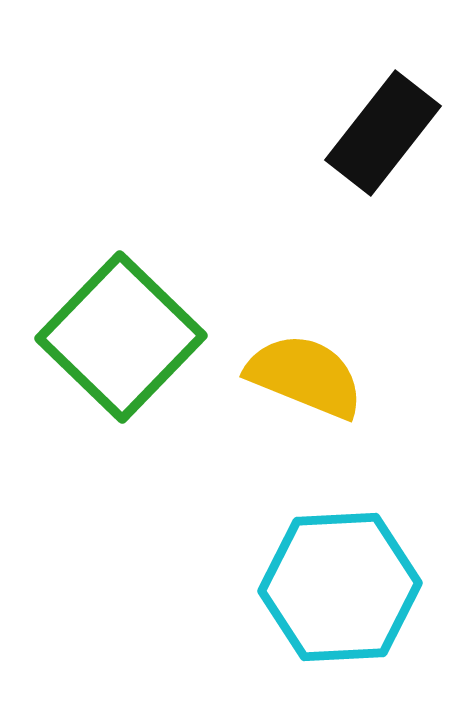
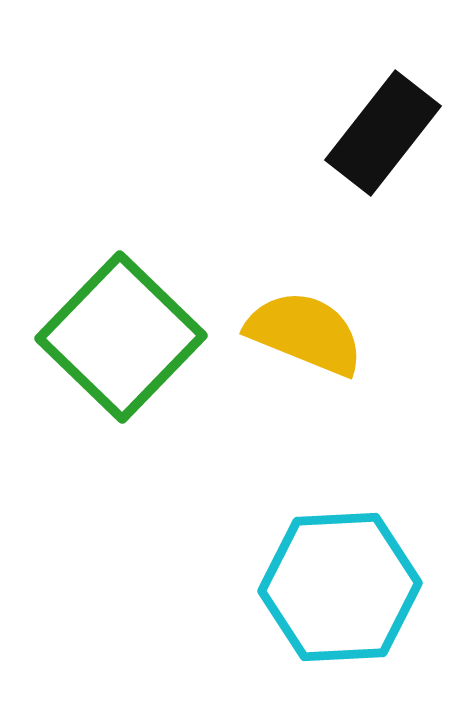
yellow semicircle: moved 43 px up
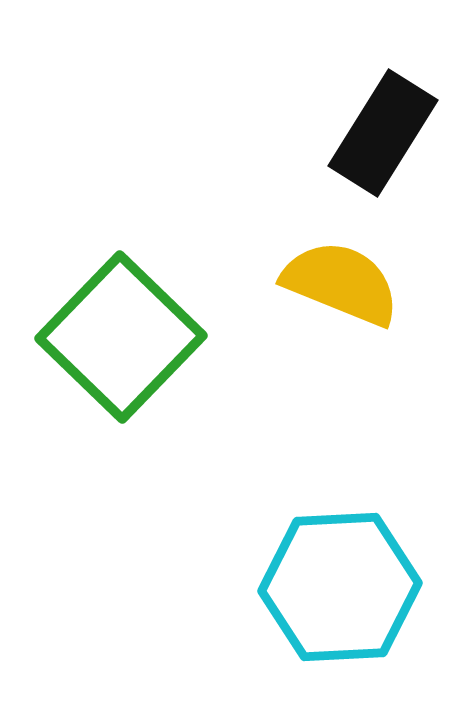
black rectangle: rotated 6 degrees counterclockwise
yellow semicircle: moved 36 px right, 50 px up
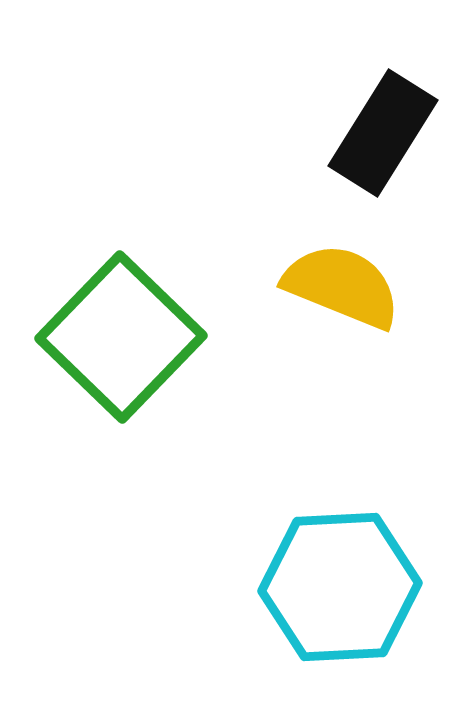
yellow semicircle: moved 1 px right, 3 px down
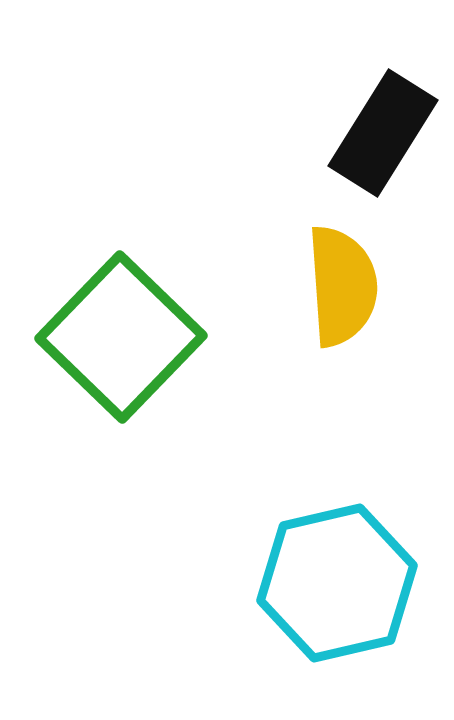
yellow semicircle: rotated 64 degrees clockwise
cyan hexagon: moved 3 px left, 4 px up; rotated 10 degrees counterclockwise
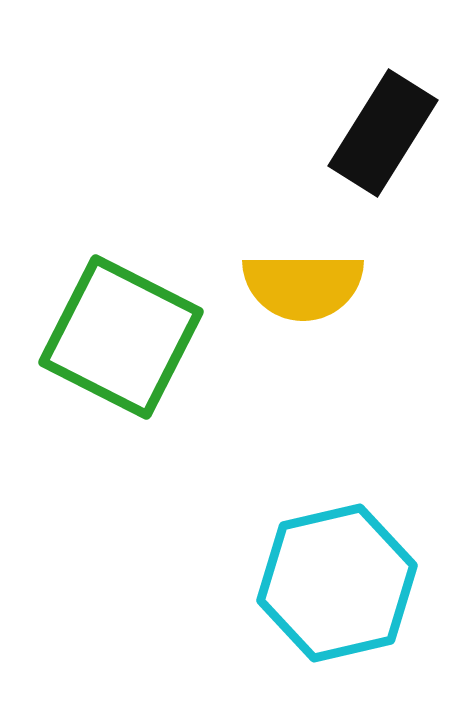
yellow semicircle: moved 39 px left; rotated 94 degrees clockwise
green square: rotated 17 degrees counterclockwise
